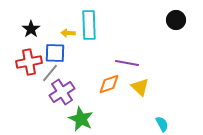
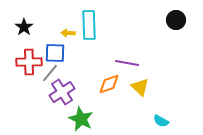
black star: moved 7 px left, 2 px up
red cross: rotated 10 degrees clockwise
cyan semicircle: moved 1 px left, 3 px up; rotated 147 degrees clockwise
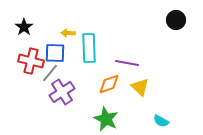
cyan rectangle: moved 23 px down
red cross: moved 2 px right, 1 px up; rotated 15 degrees clockwise
green star: moved 25 px right
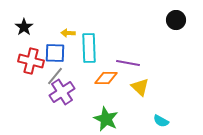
purple line: moved 1 px right
gray line: moved 5 px right, 3 px down
orange diamond: moved 3 px left, 6 px up; rotated 20 degrees clockwise
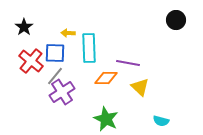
red cross: rotated 25 degrees clockwise
cyan semicircle: rotated 14 degrees counterclockwise
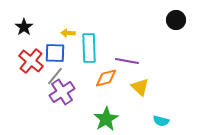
purple line: moved 1 px left, 2 px up
orange diamond: rotated 15 degrees counterclockwise
green star: rotated 15 degrees clockwise
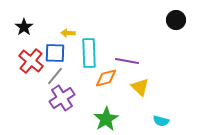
cyan rectangle: moved 5 px down
purple cross: moved 6 px down
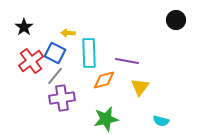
blue square: rotated 25 degrees clockwise
red cross: rotated 15 degrees clockwise
orange diamond: moved 2 px left, 2 px down
yellow triangle: rotated 24 degrees clockwise
purple cross: rotated 25 degrees clockwise
green star: rotated 20 degrees clockwise
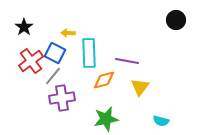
gray line: moved 2 px left
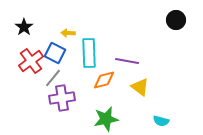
gray line: moved 2 px down
yellow triangle: rotated 30 degrees counterclockwise
